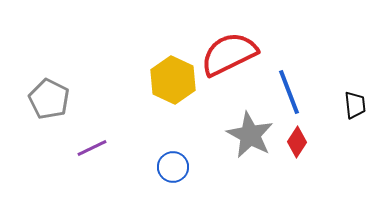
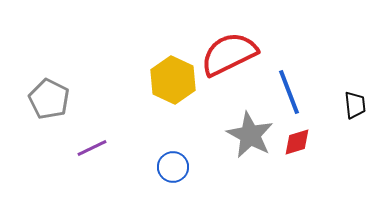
red diamond: rotated 40 degrees clockwise
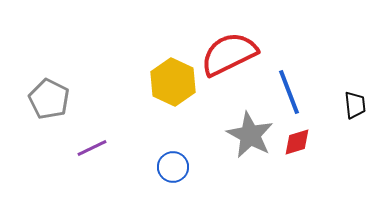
yellow hexagon: moved 2 px down
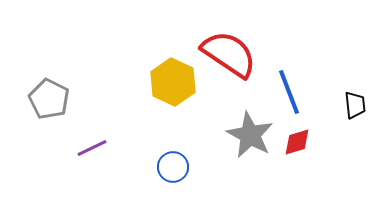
red semicircle: rotated 60 degrees clockwise
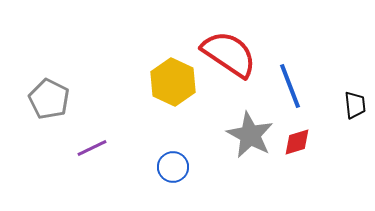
blue line: moved 1 px right, 6 px up
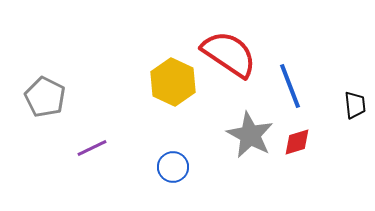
gray pentagon: moved 4 px left, 2 px up
